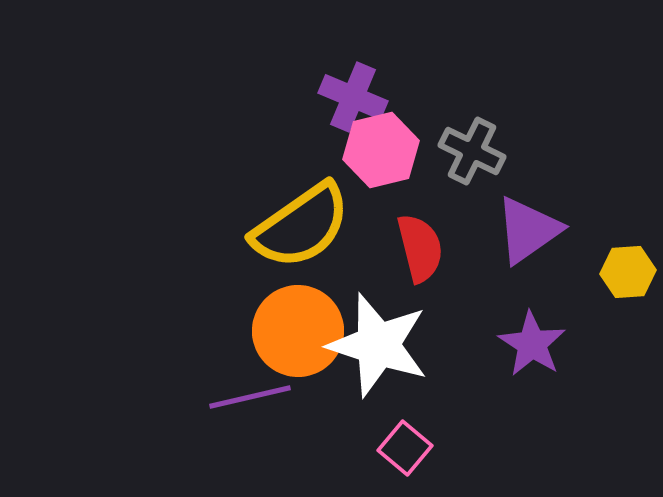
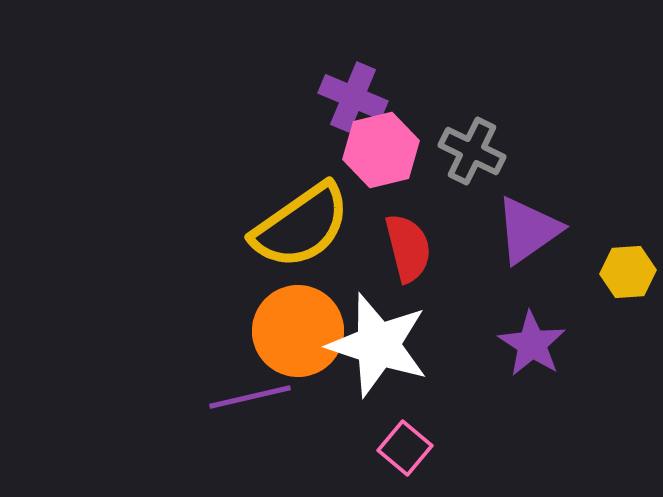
red semicircle: moved 12 px left
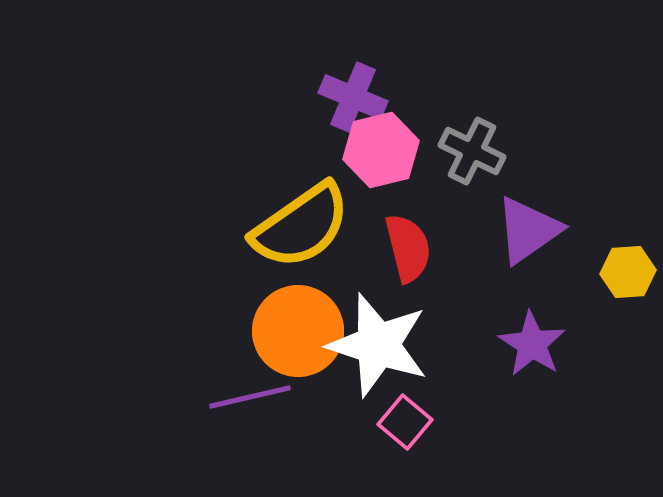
pink square: moved 26 px up
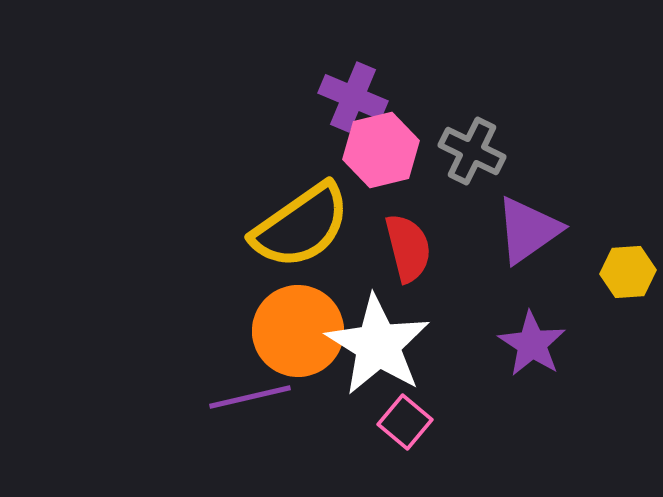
white star: rotated 14 degrees clockwise
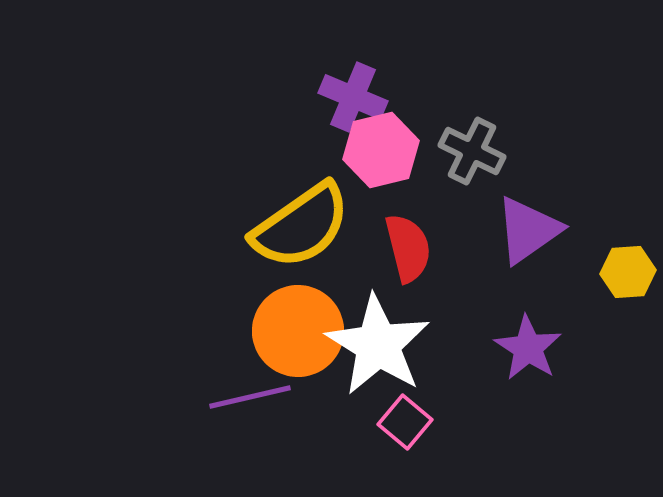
purple star: moved 4 px left, 4 px down
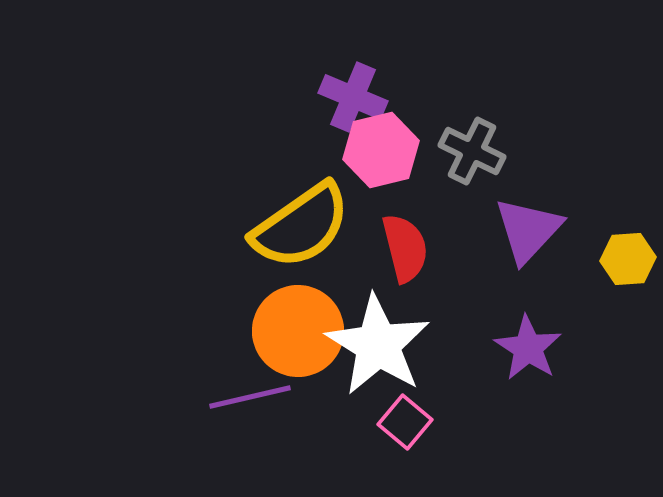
purple triangle: rotated 12 degrees counterclockwise
red semicircle: moved 3 px left
yellow hexagon: moved 13 px up
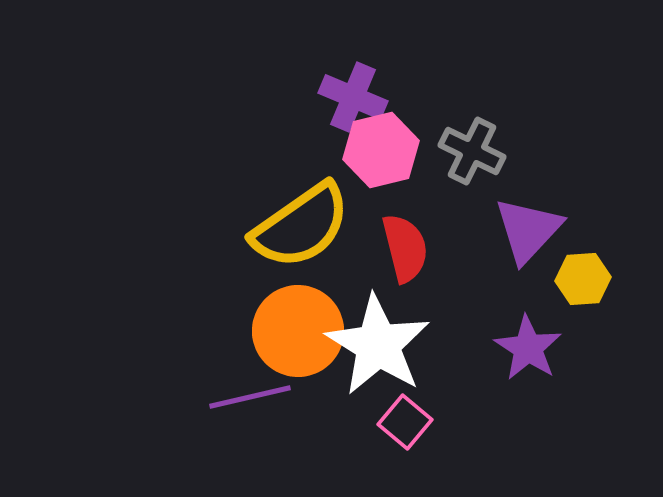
yellow hexagon: moved 45 px left, 20 px down
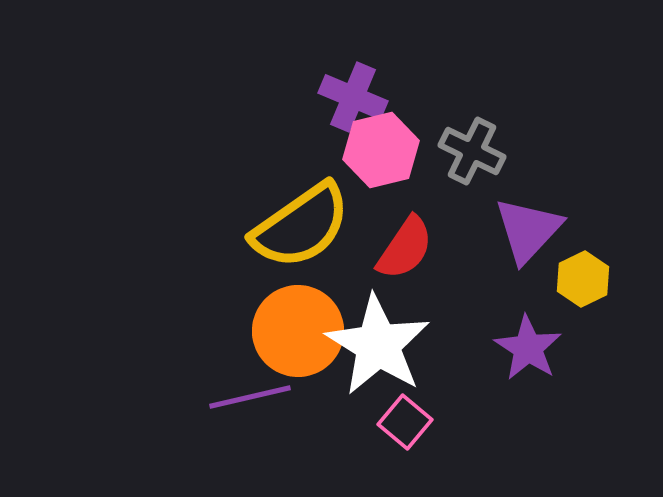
red semicircle: rotated 48 degrees clockwise
yellow hexagon: rotated 22 degrees counterclockwise
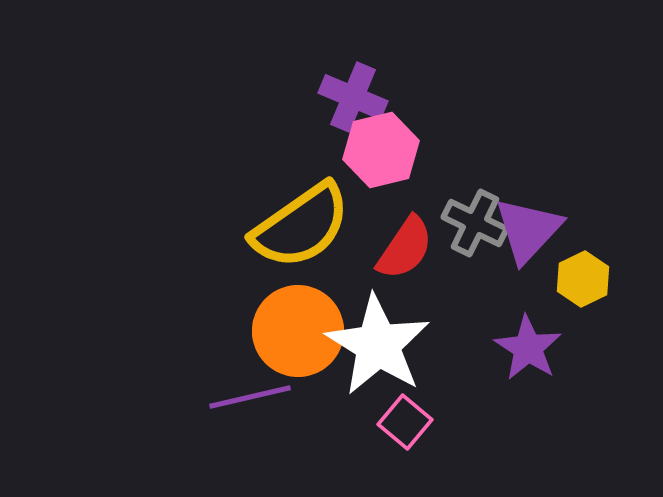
gray cross: moved 3 px right, 72 px down
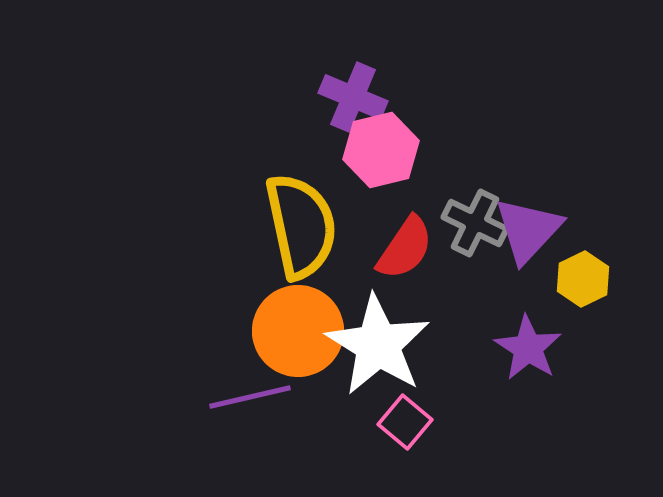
yellow semicircle: rotated 67 degrees counterclockwise
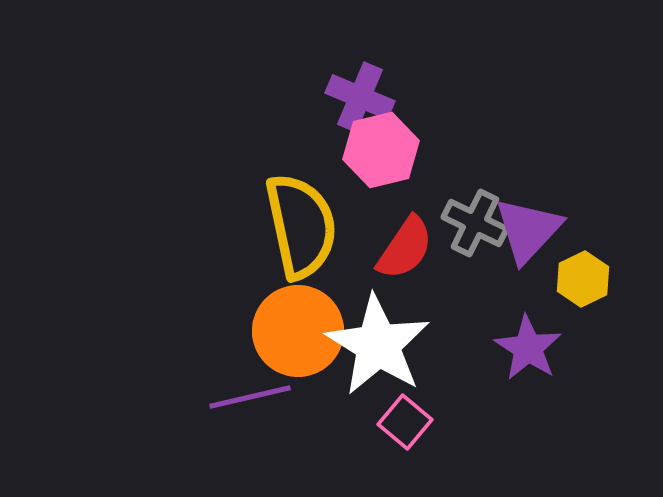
purple cross: moved 7 px right
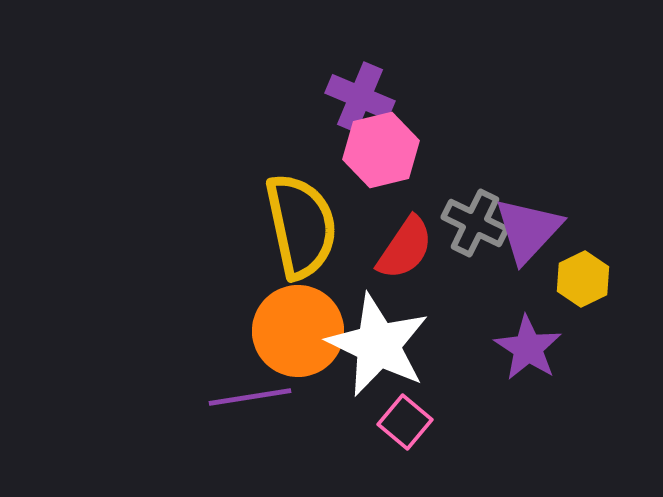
white star: rotated 6 degrees counterclockwise
purple line: rotated 4 degrees clockwise
